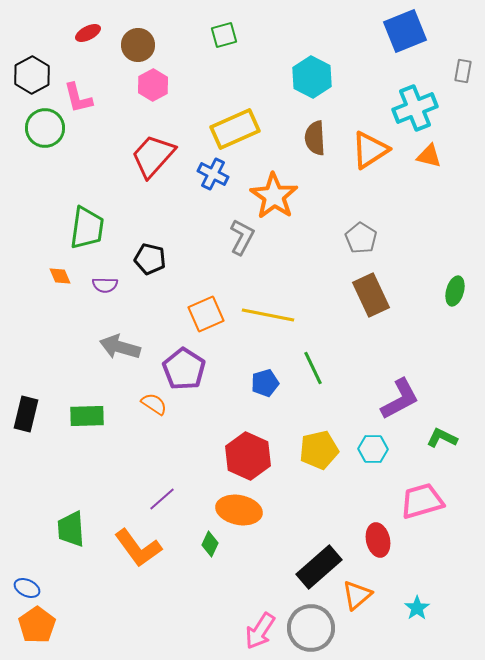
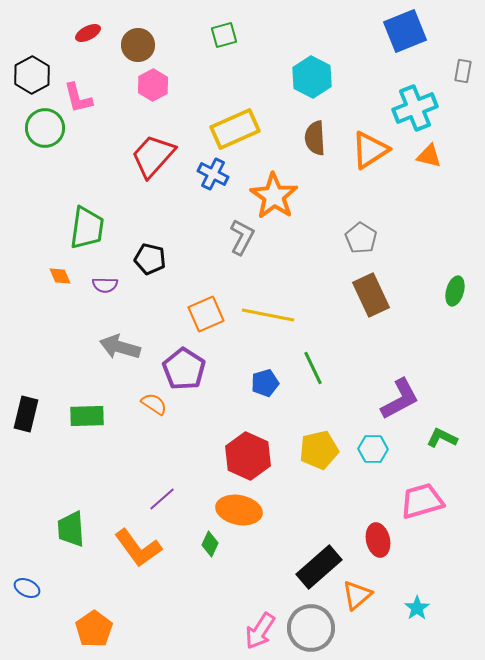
orange pentagon at (37, 625): moved 57 px right, 4 px down
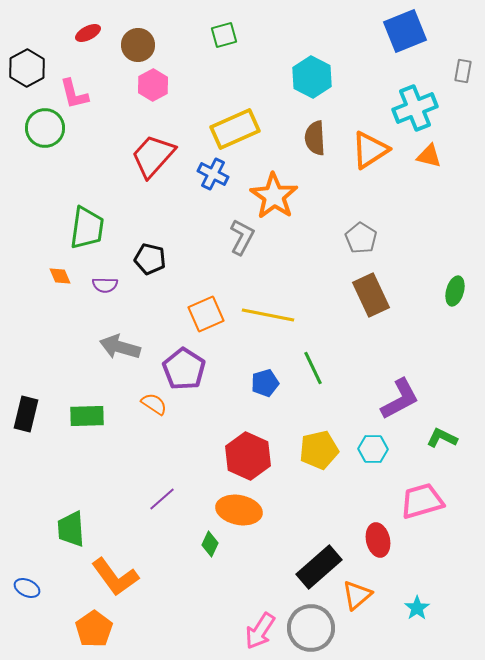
black hexagon at (32, 75): moved 5 px left, 7 px up
pink L-shape at (78, 98): moved 4 px left, 4 px up
orange L-shape at (138, 548): moved 23 px left, 29 px down
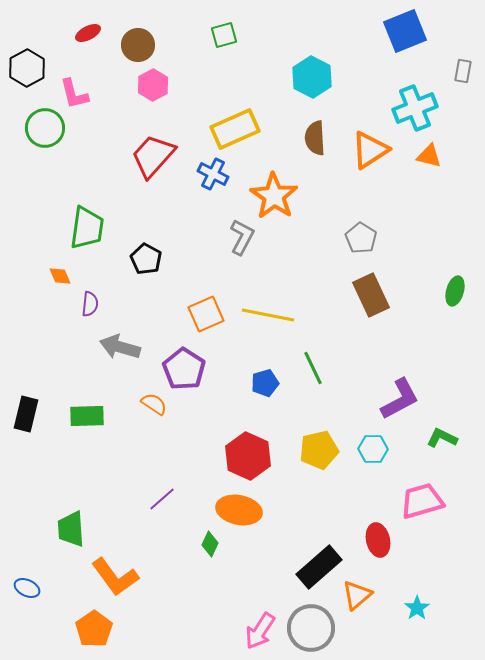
black pentagon at (150, 259): moved 4 px left; rotated 16 degrees clockwise
purple semicircle at (105, 285): moved 15 px left, 19 px down; rotated 85 degrees counterclockwise
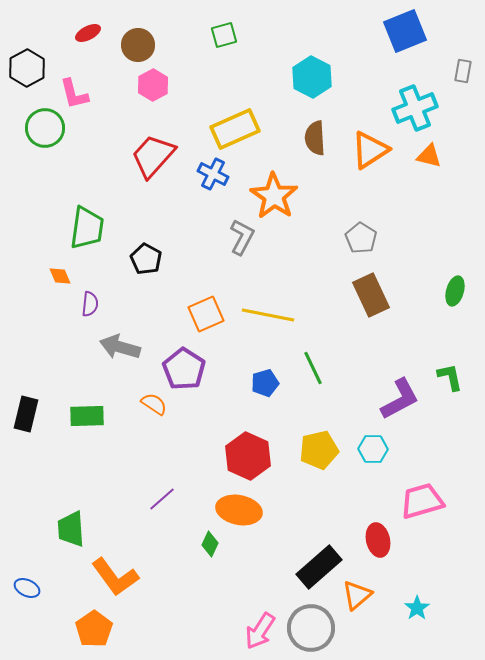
green L-shape at (442, 438): moved 8 px right, 61 px up; rotated 52 degrees clockwise
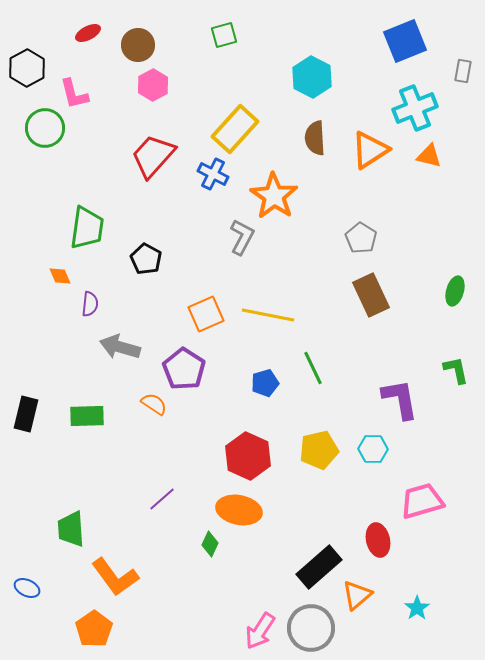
blue square at (405, 31): moved 10 px down
yellow rectangle at (235, 129): rotated 24 degrees counterclockwise
green L-shape at (450, 377): moved 6 px right, 7 px up
purple L-shape at (400, 399): rotated 72 degrees counterclockwise
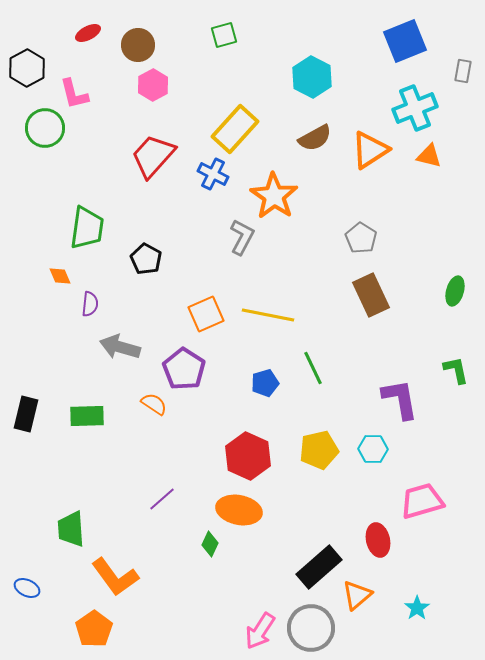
brown semicircle at (315, 138): rotated 116 degrees counterclockwise
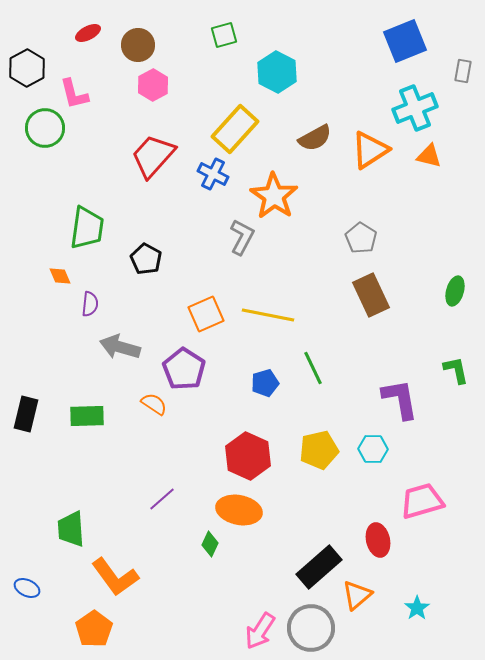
cyan hexagon at (312, 77): moved 35 px left, 5 px up
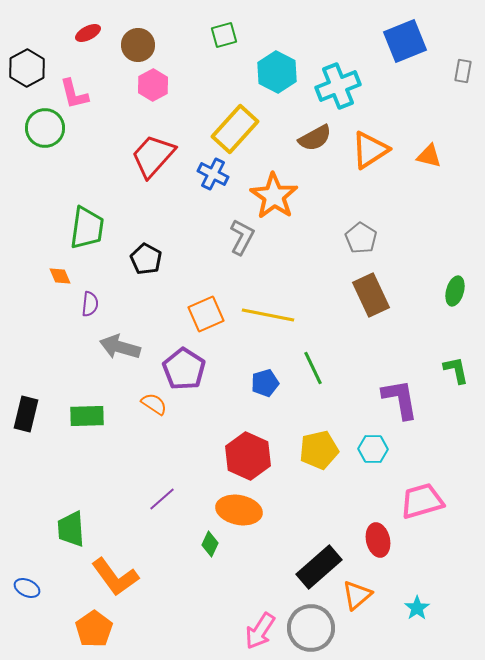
cyan cross at (415, 108): moved 77 px left, 22 px up
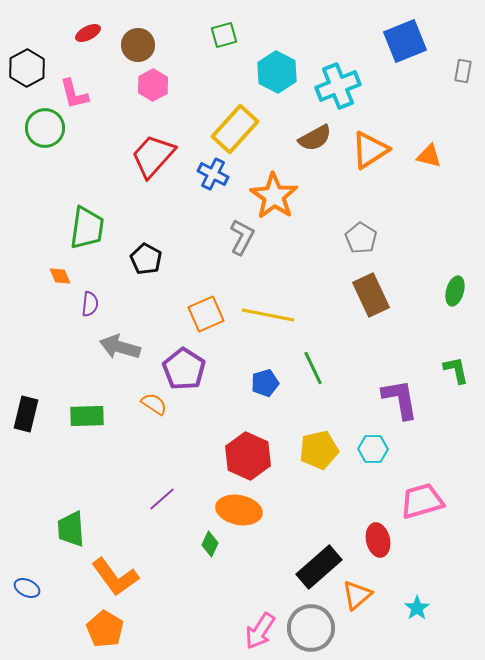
orange pentagon at (94, 629): moved 11 px right; rotated 6 degrees counterclockwise
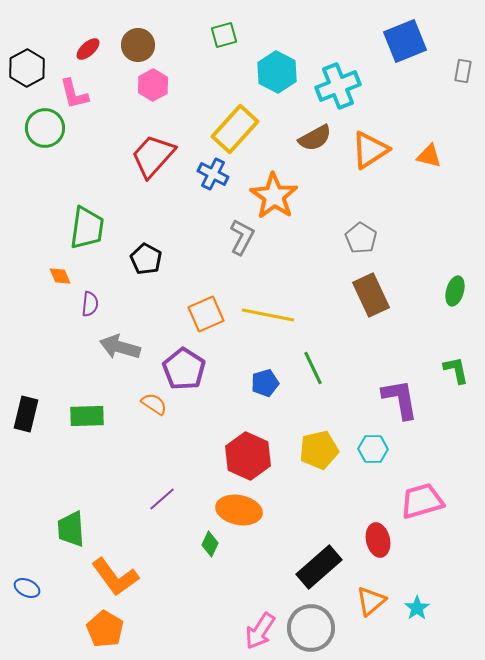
red ellipse at (88, 33): moved 16 px down; rotated 15 degrees counterclockwise
orange triangle at (357, 595): moved 14 px right, 6 px down
